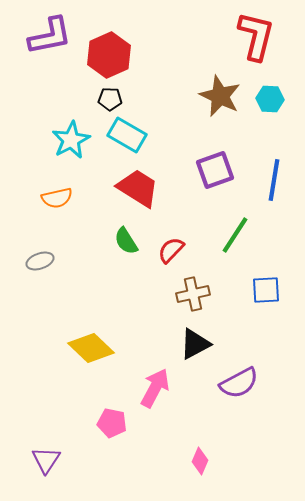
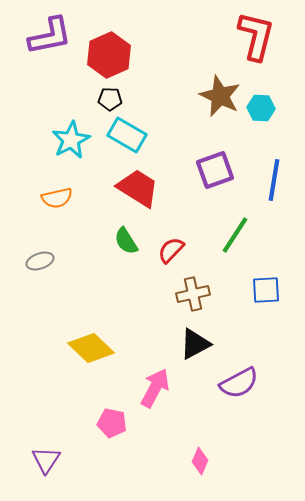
cyan hexagon: moved 9 px left, 9 px down
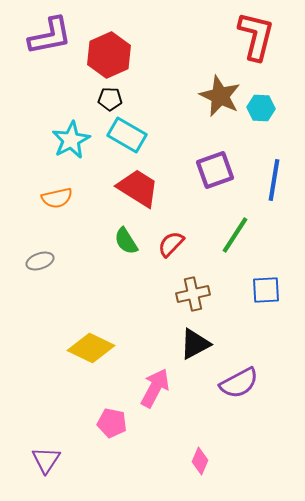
red semicircle: moved 6 px up
yellow diamond: rotated 18 degrees counterclockwise
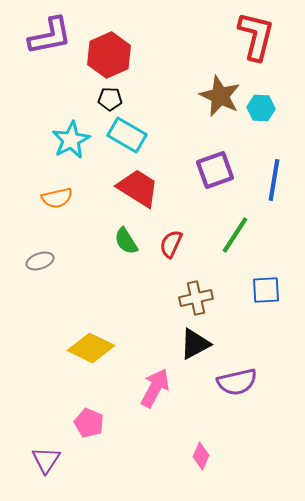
red semicircle: rotated 20 degrees counterclockwise
brown cross: moved 3 px right, 4 px down
purple semicircle: moved 2 px left, 1 px up; rotated 15 degrees clockwise
pink pentagon: moved 23 px left; rotated 12 degrees clockwise
pink diamond: moved 1 px right, 5 px up
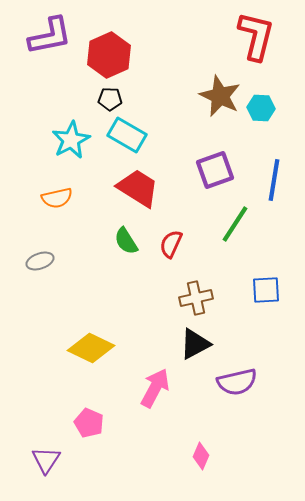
green line: moved 11 px up
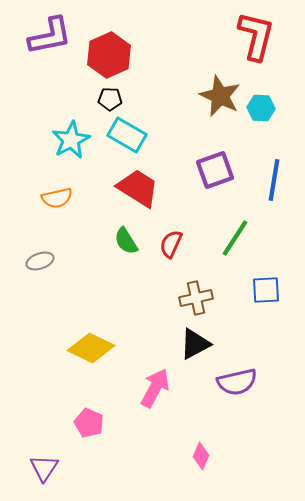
green line: moved 14 px down
purple triangle: moved 2 px left, 8 px down
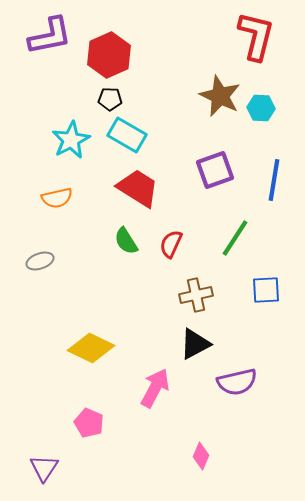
brown cross: moved 3 px up
